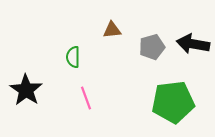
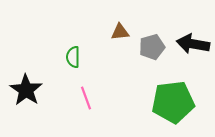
brown triangle: moved 8 px right, 2 px down
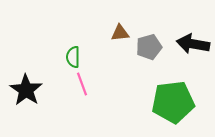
brown triangle: moved 1 px down
gray pentagon: moved 3 px left
pink line: moved 4 px left, 14 px up
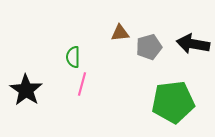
pink line: rotated 35 degrees clockwise
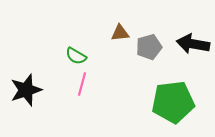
green semicircle: moved 3 px right, 1 px up; rotated 60 degrees counterclockwise
black star: rotated 20 degrees clockwise
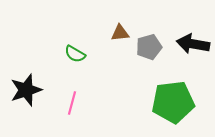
green semicircle: moved 1 px left, 2 px up
pink line: moved 10 px left, 19 px down
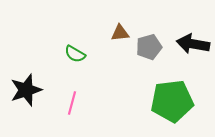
green pentagon: moved 1 px left, 1 px up
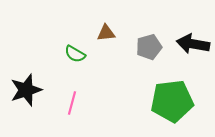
brown triangle: moved 14 px left
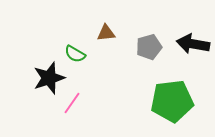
black star: moved 23 px right, 12 px up
pink line: rotated 20 degrees clockwise
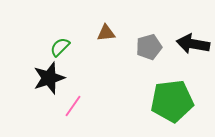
green semicircle: moved 15 px left, 7 px up; rotated 105 degrees clockwise
pink line: moved 1 px right, 3 px down
